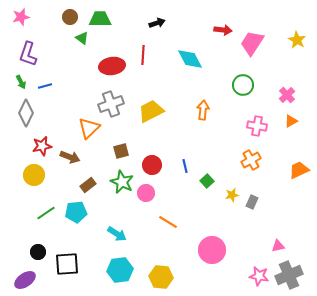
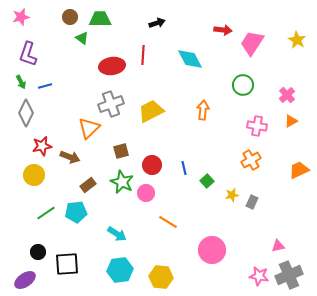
blue line at (185, 166): moved 1 px left, 2 px down
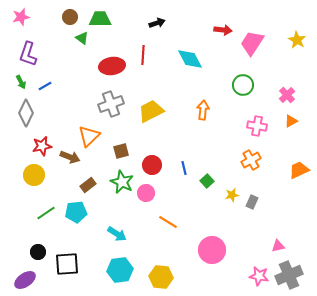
blue line at (45, 86): rotated 16 degrees counterclockwise
orange triangle at (89, 128): moved 8 px down
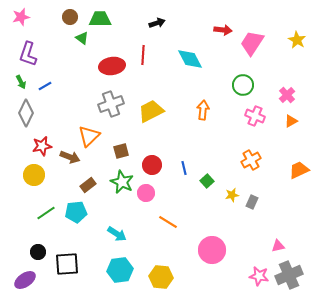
pink cross at (257, 126): moved 2 px left, 10 px up; rotated 12 degrees clockwise
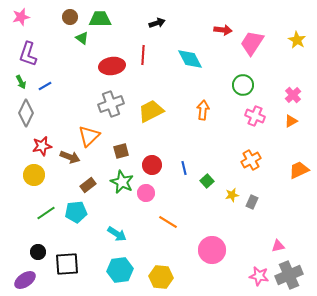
pink cross at (287, 95): moved 6 px right
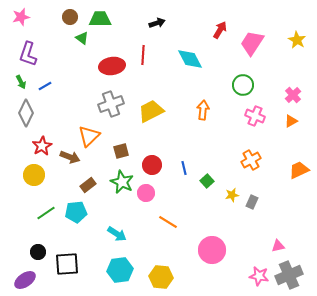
red arrow at (223, 30): moved 3 px left; rotated 66 degrees counterclockwise
red star at (42, 146): rotated 18 degrees counterclockwise
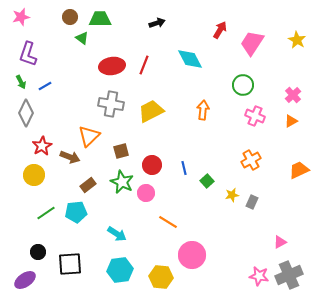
red line at (143, 55): moved 1 px right, 10 px down; rotated 18 degrees clockwise
gray cross at (111, 104): rotated 30 degrees clockwise
pink triangle at (278, 246): moved 2 px right, 4 px up; rotated 16 degrees counterclockwise
pink circle at (212, 250): moved 20 px left, 5 px down
black square at (67, 264): moved 3 px right
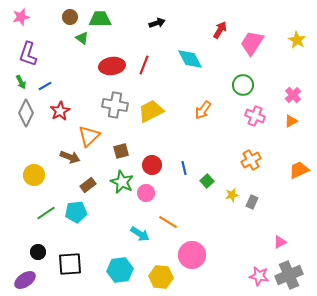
gray cross at (111, 104): moved 4 px right, 1 px down
orange arrow at (203, 110): rotated 150 degrees counterclockwise
red star at (42, 146): moved 18 px right, 35 px up
cyan arrow at (117, 234): moved 23 px right
